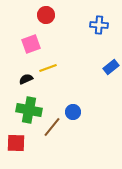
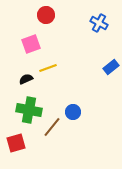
blue cross: moved 2 px up; rotated 24 degrees clockwise
red square: rotated 18 degrees counterclockwise
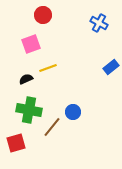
red circle: moved 3 px left
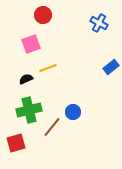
green cross: rotated 25 degrees counterclockwise
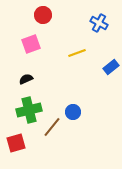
yellow line: moved 29 px right, 15 px up
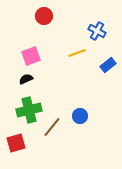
red circle: moved 1 px right, 1 px down
blue cross: moved 2 px left, 8 px down
pink square: moved 12 px down
blue rectangle: moved 3 px left, 2 px up
blue circle: moved 7 px right, 4 px down
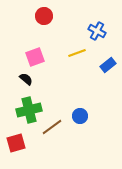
pink square: moved 4 px right, 1 px down
black semicircle: rotated 64 degrees clockwise
brown line: rotated 15 degrees clockwise
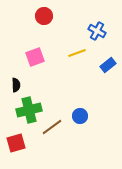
black semicircle: moved 10 px left, 6 px down; rotated 48 degrees clockwise
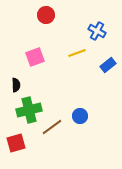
red circle: moved 2 px right, 1 px up
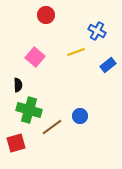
yellow line: moved 1 px left, 1 px up
pink square: rotated 30 degrees counterclockwise
black semicircle: moved 2 px right
green cross: rotated 30 degrees clockwise
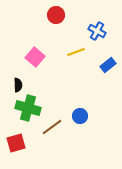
red circle: moved 10 px right
green cross: moved 1 px left, 2 px up
